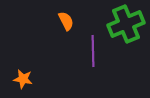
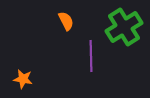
green cross: moved 2 px left, 3 px down; rotated 9 degrees counterclockwise
purple line: moved 2 px left, 5 px down
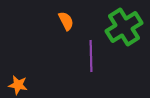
orange star: moved 5 px left, 6 px down
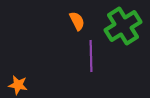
orange semicircle: moved 11 px right
green cross: moved 1 px left, 1 px up
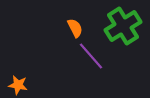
orange semicircle: moved 2 px left, 7 px down
purple line: rotated 40 degrees counterclockwise
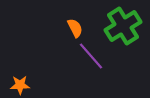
orange star: moved 2 px right; rotated 12 degrees counterclockwise
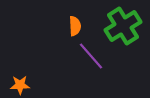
orange semicircle: moved 2 px up; rotated 24 degrees clockwise
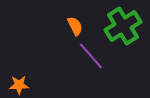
orange semicircle: rotated 24 degrees counterclockwise
orange star: moved 1 px left
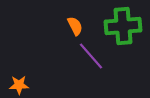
green cross: rotated 27 degrees clockwise
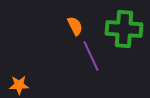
green cross: moved 1 px right, 3 px down; rotated 9 degrees clockwise
purple line: rotated 16 degrees clockwise
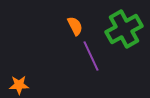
green cross: rotated 33 degrees counterclockwise
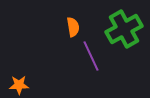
orange semicircle: moved 2 px left, 1 px down; rotated 18 degrees clockwise
